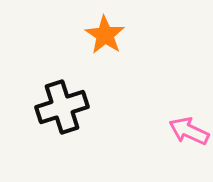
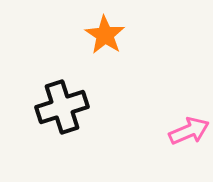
pink arrow: rotated 132 degrees clockwise
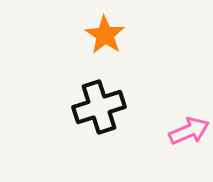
black cross: moved 37 px right
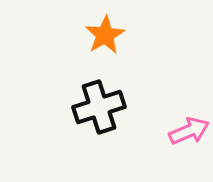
orange star: rotated 9 degrees clockwise
